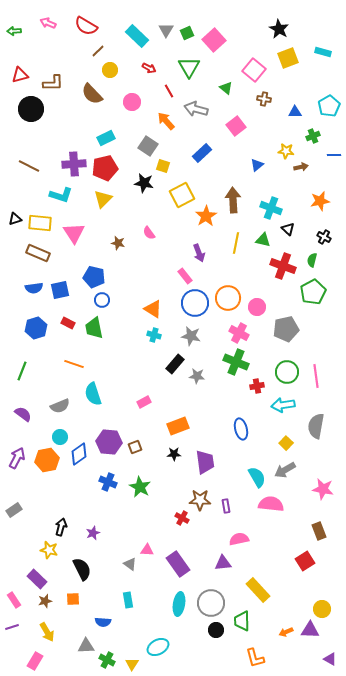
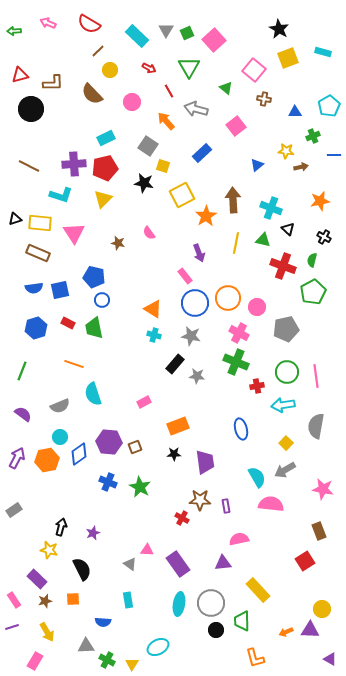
red semicircle at (86, 26): moved 3 px right, 2 px up
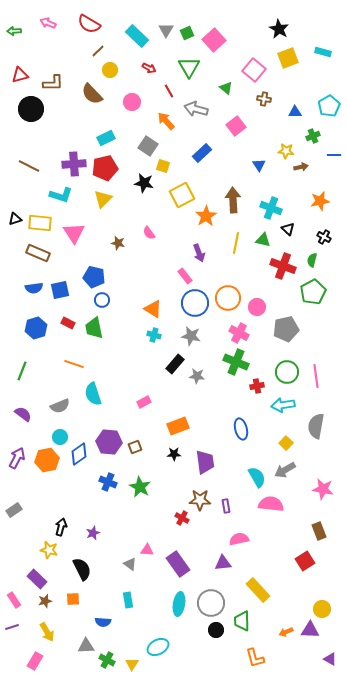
blue triangle at (257, 165): moved 2 px right; rotated 24 degrees counterclockwise
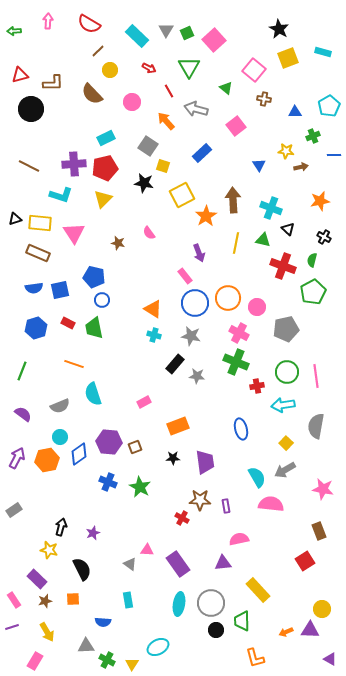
pink arrow at (48, 23): moved 2 px up; rotated 70 degrees clockwise
black star at (174, 454): moved 1 px left, 4 px down
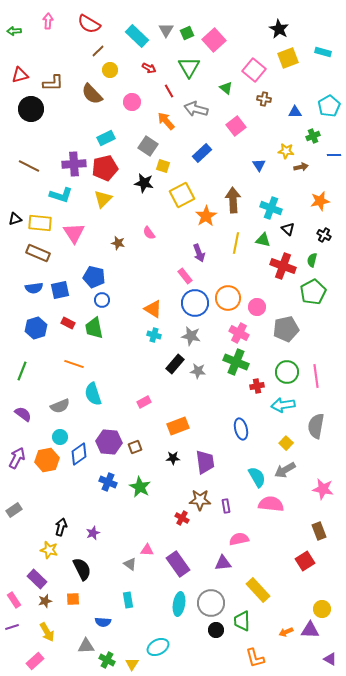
black cross at (324, 237): moved 2 px up
gray star at (197, 376): moved 1 px right, 5 px up
pink rectangle at (35, 661): rotated 18 degrees clockwise
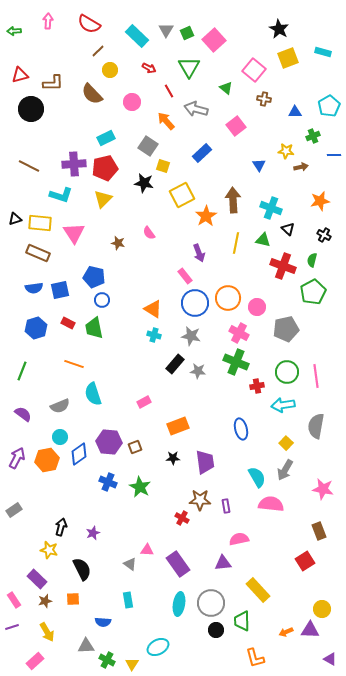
gray arrow at (285, 470): rotated 30 degrees counterclockwise
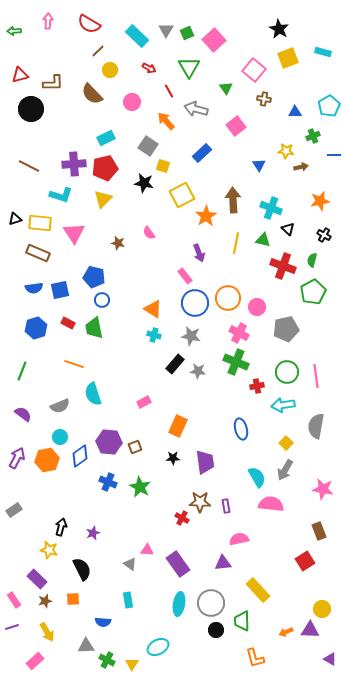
green triangle at (226, 88): rotated 16 degrees clockwise
orange rectangle at (178, 426): rotated 45 degrees counterclockwise
blue diamond at (79, 454): moved 1 px right, 2 px down
brown star at (200, 500): moved 2 px down
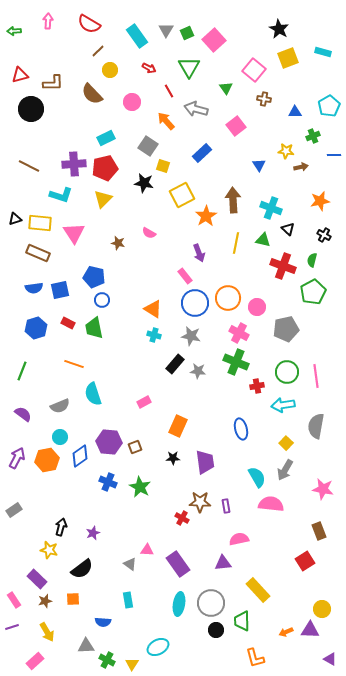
cyan rectangle at (137, 36): rotated 10 degrees clockwise
pink semicircle at (149, 233): rotated 24 degrees counterclockwise
black semicircle at (82, 569): rotated 80 degrees clockwise
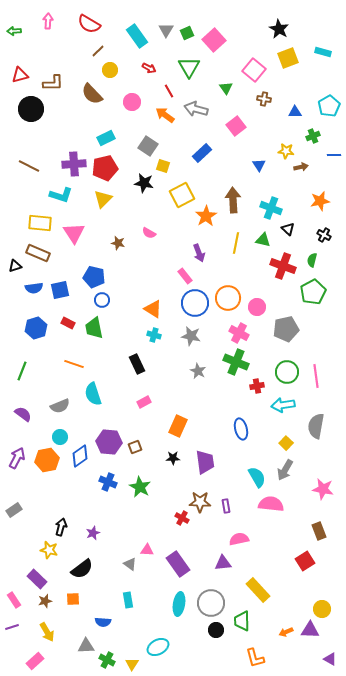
orange arrow at (166, 121): moved 1 px left, 6 px up; rotated 12 degrees counterclockwise
black triangle at (15, 219): moved 47 px down
black rectangle at (175, 364): moved 38 px left; rotated 66 degrees counterclockwise
gray star at (198, 371): rotated 21 degrees clockwise
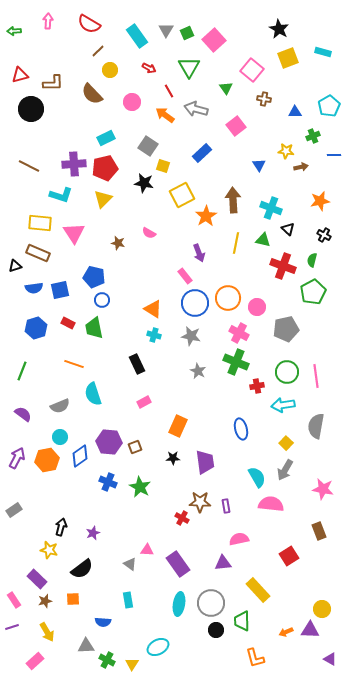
pink square at (254, 70): moved 2 px left
red square at (305, 561): moved 16 px left, 5 px up
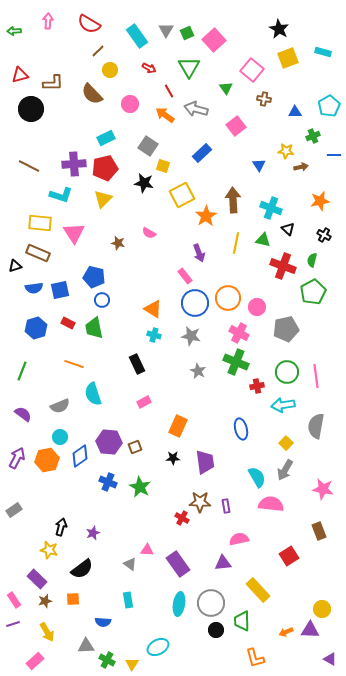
pink circle at (132, 102): moved 2 px left, 2 px down
purple line at (12, 627): moved 1 px right, 3 px up
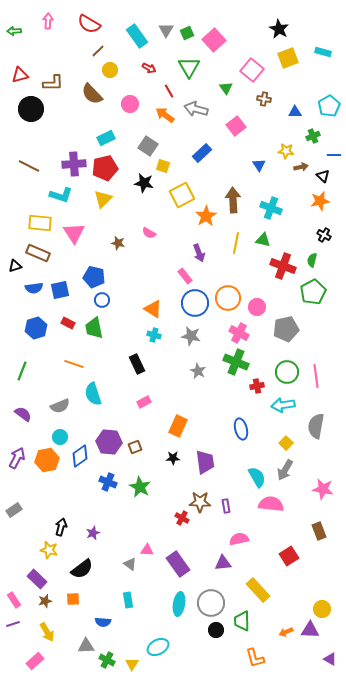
black triangle at (288, 229): moved 35 px right, 53 px up
